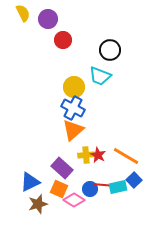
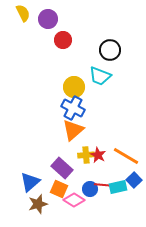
blue triangle: rotated 15 degrees counterclockwise
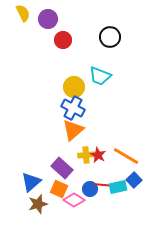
black circle: moved 13 px up
blue triangle: moved 1 px right
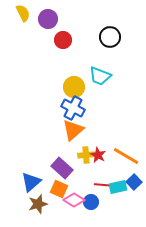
blue square: moved 2 px down
blue circle: moved 1 px right, 13 px down
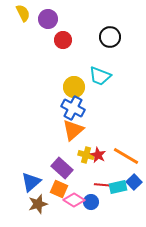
yellow cross: rotated 21 degrees clockwise
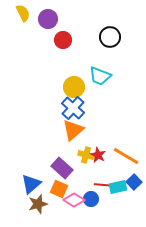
blue cross: rotated 15 degrees clockwise
blue triangle: moved 2 px down
blue circle: moved 3 px up
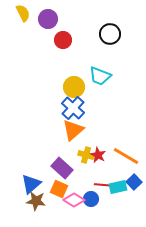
black circle: moved 3 px up
brown star: moved 2 px left, 3 px up; rotated 24 degrees clockwise
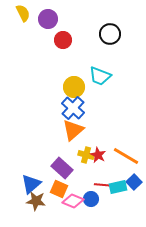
pink diamond: moved 1 px left, 1 px down; rotated 10 degrees counterclockwise
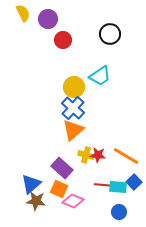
cyan trapezoid: rotated 55 degrees counterclockwise
red star: rotated 21 degrees counterclockwise
cyan rectangle: rotated 18 degrees clockwise
blue circle: moved 28 px right, 13 px down
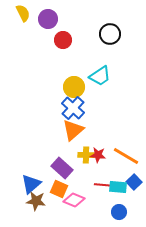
yellow cross: rotated 14 degrees counterclockwise
pink diamond: moved 1 px right, 1 px up
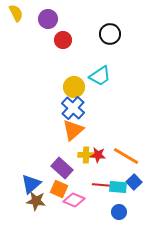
yellow semicircle: moved 7 px left
red line: moved 2 px left
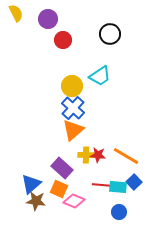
yellow circle: moved 2 px left, 1 px up
pink diamond: moved 1 px down
